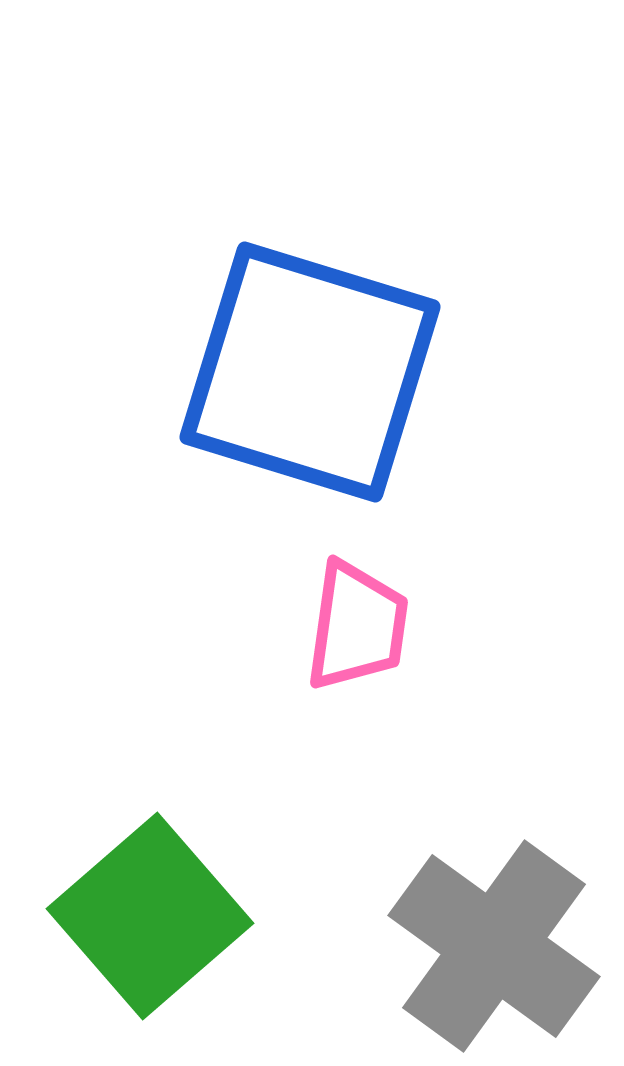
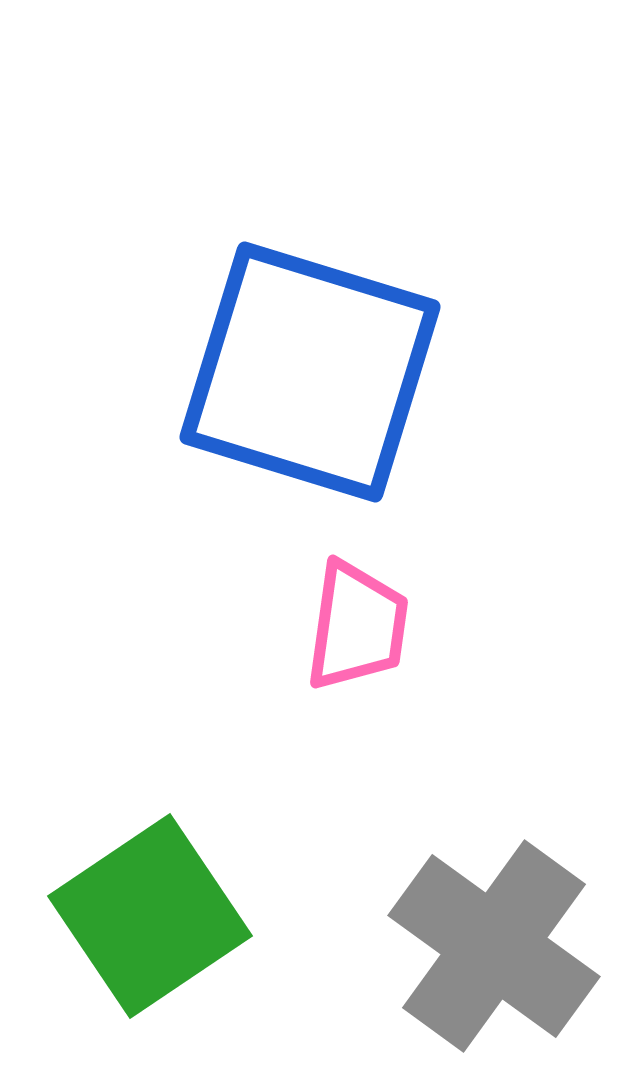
green square: rotated 7 degrees clockwise
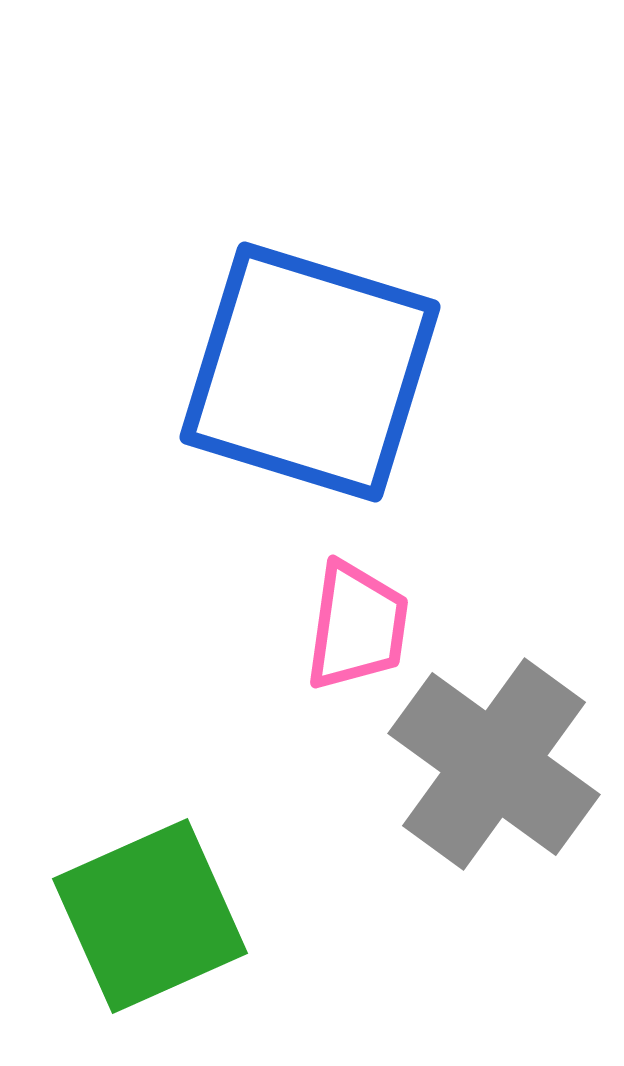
green square: rotated 10 degrees clockwise
gray cross: moved 182 px up
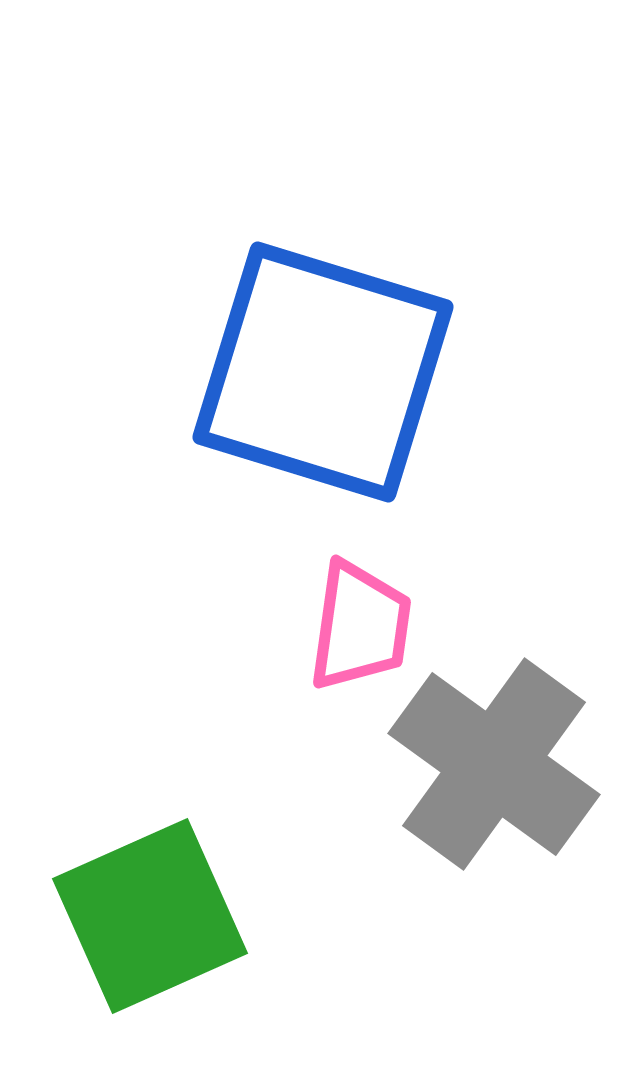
blue square: moved 13 px right
pink trapezoid: moved 3 px right
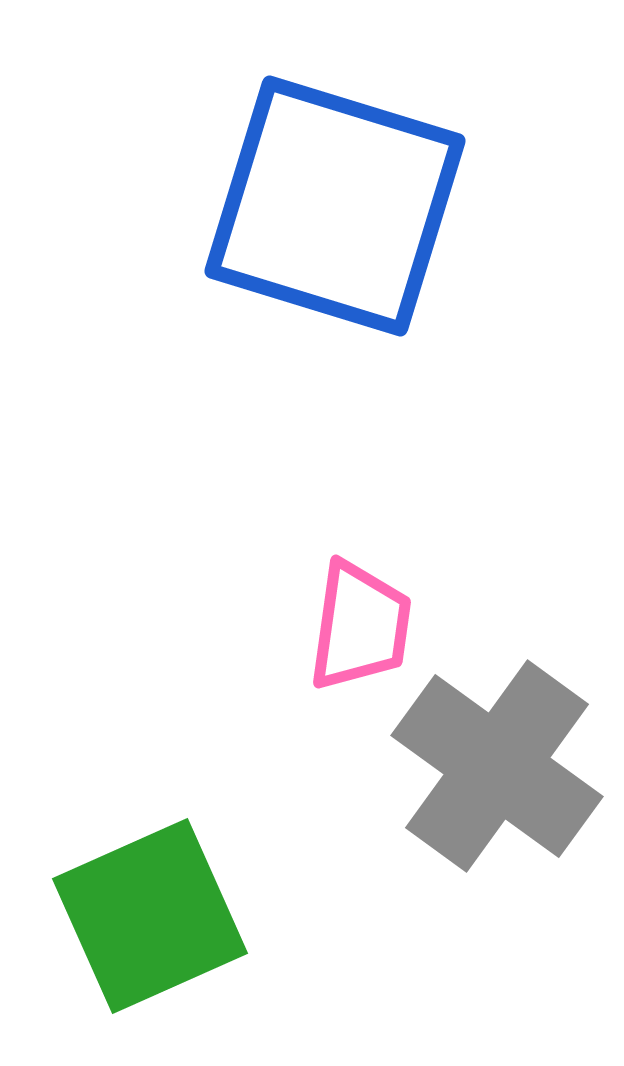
blue square: moved 12 px right, 166 px up
gray cross: moved 3 px right, 2 px down
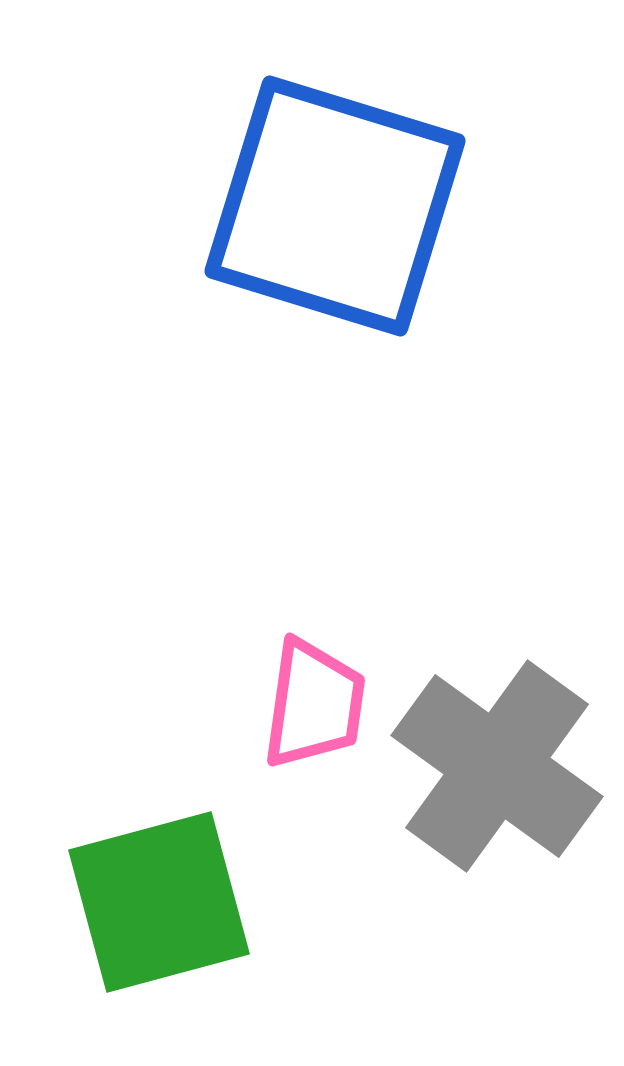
pink trapezoid: moved 46 px left, 78 px down
green square: moved 9 px right, 14 px up; rotated 9 degrees clockwise
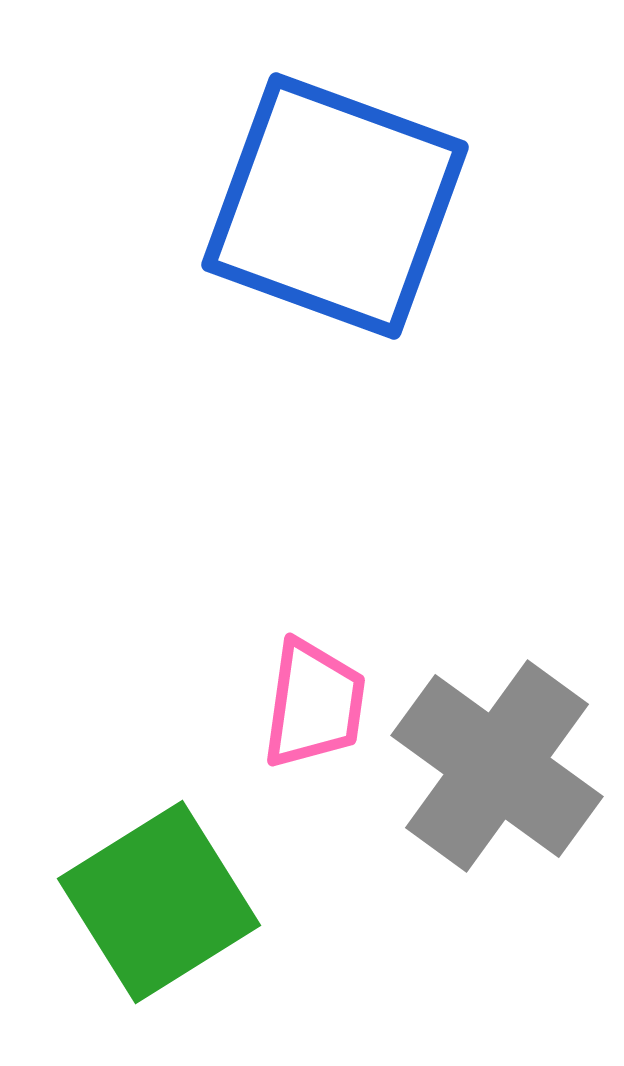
blue square: rotated 3 degrees clockwise
green square: rotated 17 degrees counterclockwise
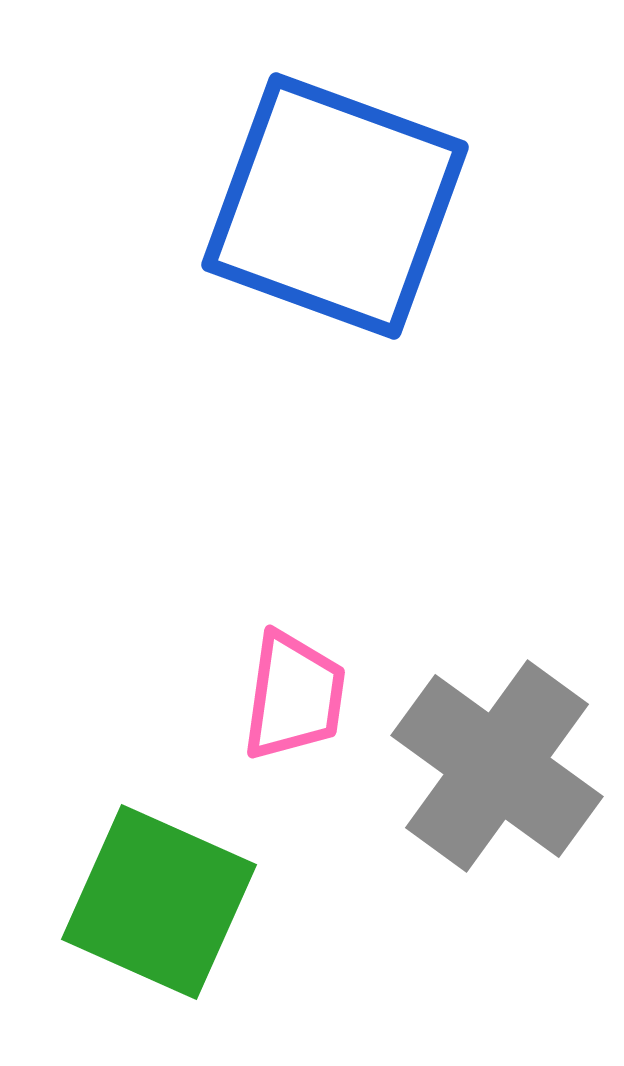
pink trapezoid: moved 20 px left, 8 px up
green square: rotated 34 degrees counterclockwise
